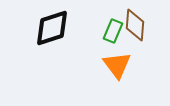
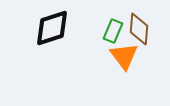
brown diamond: moved 4 px right, 4 px down
orange triangle: moved 7 px right, 9 px up
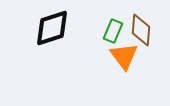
brown diamond: moved 2 px right, 1 px down
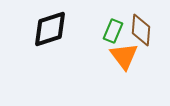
black diamond: moved 2 px left, 1 px down
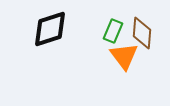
brown diamond: moved 1 px right, 3 px down
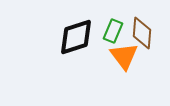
black diamond: moved 26 px right, 8 px down
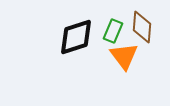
brown diamond: moved 6 px up
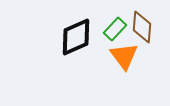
green rectangle: moved 2 px right, 2 px up; rotated 20 degrees clockwise
black diamond: rotated 6 degrees counterclockwise
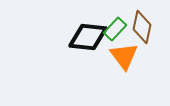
brown diamond: rotated 8 degrees clockwise
black diamond: moved 12 px right; rotated 30 degrees clockwise
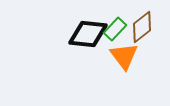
brown diamond: rotated 40 degrees clockwise
black diamond: moved 3 px up
